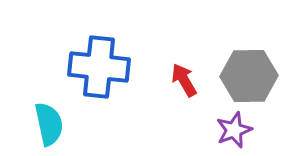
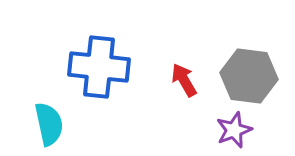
gray hexagon: rotated 8 degrees clockwise
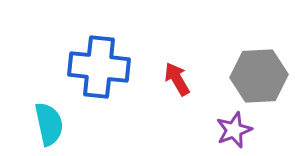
gray hexagon: moved 10 px right; rotated 10 degrees counterclockwise
red arrow: moved 7 px left, 1 px up
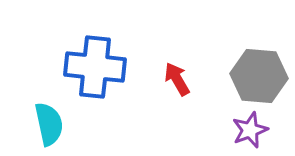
blue cross: moved 4 px left
gray hexagon: rotated 8 degrees clockwise
purple star: moved 16 px right
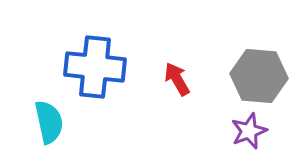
cyan semicircle: moved 2 px up
purple star: moved 1 px left, 1 px down
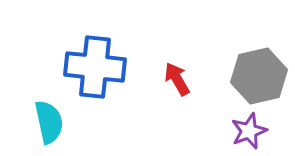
gray hexagon: rotated 18 degrees counterclockwise
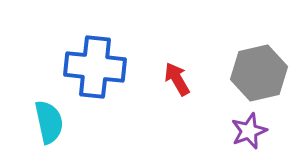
gray hexagon: moved 3 px up
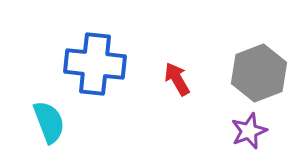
blue cross: moved 3 px up
gray hexagon: rotated 8 degrees counterclockwise
cyan semicircle: rotated 9 degrees counterclockwise
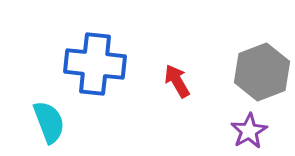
gray hexagon: moved 3 px right, 1 px up
red arrow: moved 2 px down
purple star: rotated 9 degrees counterclockwise
